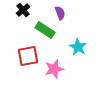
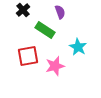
purple semicircle: moved 1 px up
pink star: moved 1 px right, 3 px up
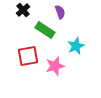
cyan star: moved 2 px left, 1 px up; rotated 18 degrees clockwise
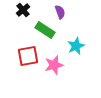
pink star: moved 1 px left, 1 px up
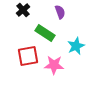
green rectangle: moved 3 px down
pink star: rotated 18 degrees clockwise
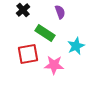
red square: moved 2 px up
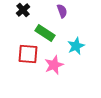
purple semicircle: moved 2 px right, 1 px up
red square: rotated 15 degrees clockwise
pink star: rotated 24 degrees counterclockwise
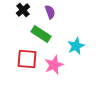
purple semicircle: moved 12 px left, 1 px down
green rectangle: moved 4 px left, 1 px down
red square: moved 1 px left, 5 px down
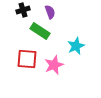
black cross: rotated 24 degrees clockwise
green rectangle: moved 1 px left, 3 px up
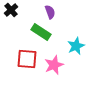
black cross: moved 12 px left; rotated 24 degrees counterclockwise
green rectangle: moved 1 px right, 1 px down
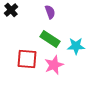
green rectangle: moved 9 px right, 7 px down
cyan star: rotated 24 degrees clockwise
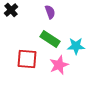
pink star: moved 5 px right
